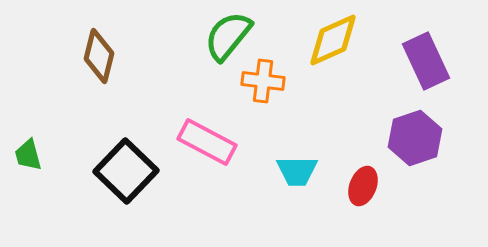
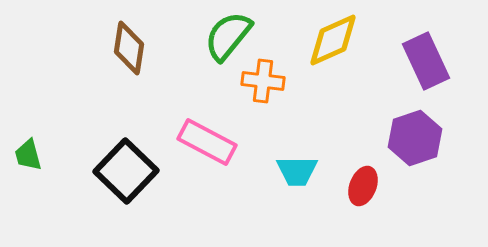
brown diamond: moved 30 px right, 8 px up; rotated 6 degrees counterclockwise
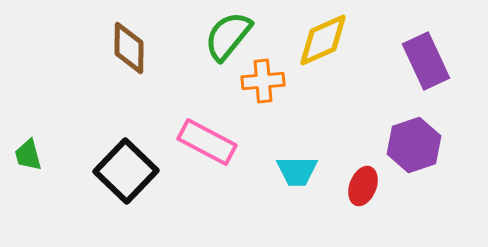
yellow diamond: moved 10 px left
brown diamond: rotated 8 degrees counterclockwise
orange cross: rotated 12 degrees counterclockwise
purple hexagon: moved 1 px left, 7 px down
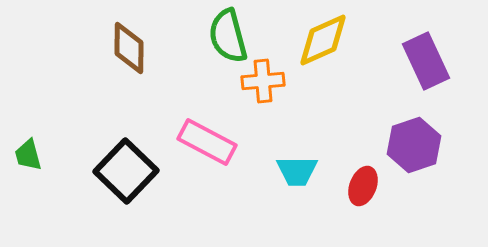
green semicircle: rotated 54 degrees counterclockwise
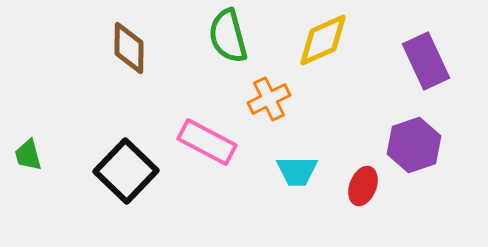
orange cross: moved 6 px right, 18 px down; rotated 21 degrees counterclockwise
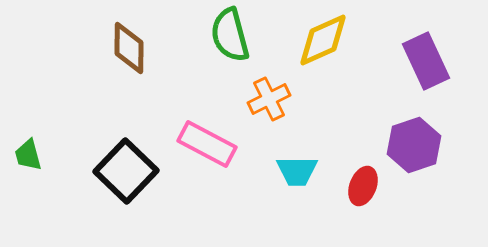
green semicircle: moved 2 px right, 1 px up
pink rectangle: moved 2 px down
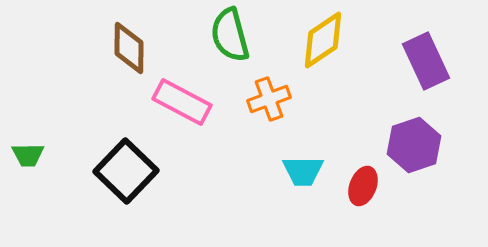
yellow diamond: rotated 10 degrees counterclockwise
orange cross: rotated 6 degrees clockwise
pink rectangle: moved 25 px left, 42 px up
green trapezoid: rotated 76 degrees counterclockwise
cyan trapezoid: moved 6 px right
